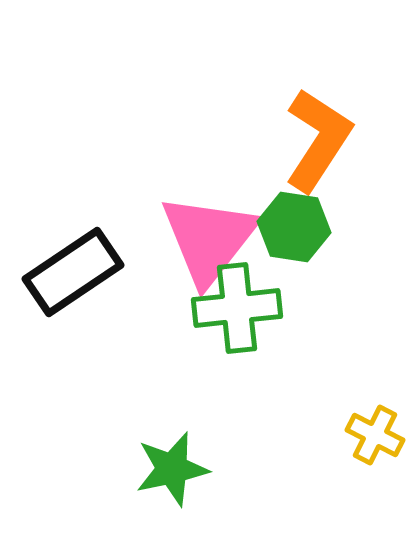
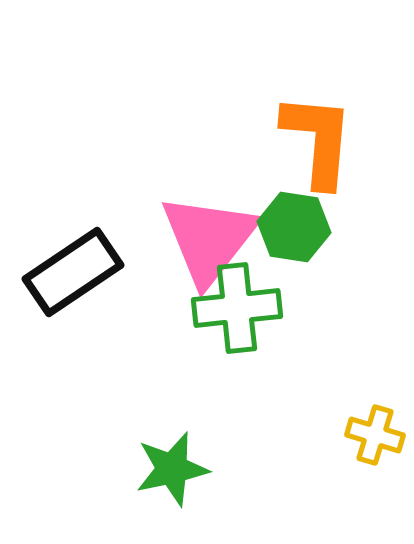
orange L-shape: rotated 28 degrees counterclockwise
yellow cross: rotated 10 degrees counterclockwise
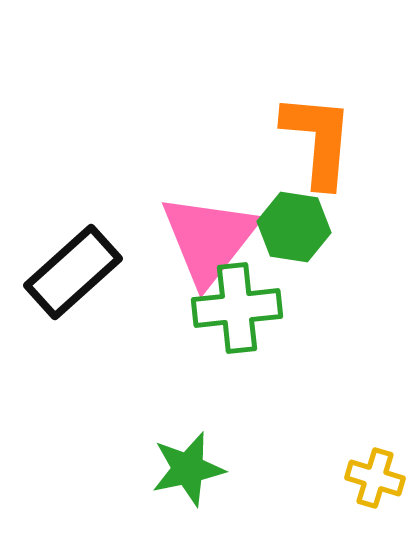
black rectangle: rotated 8 degrees counterclockwise
yellow cross: moved 43 px down
green star: moved 16 px right
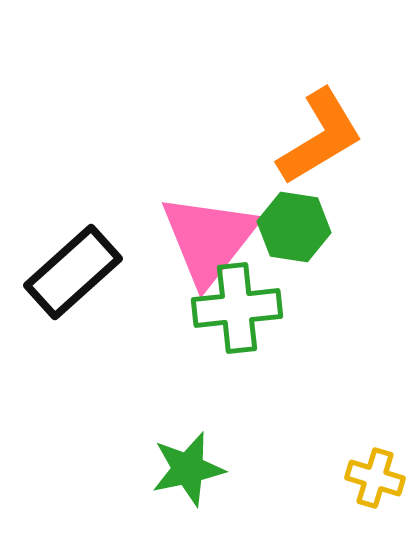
orange L-shape: moved 2 px right, 3 px up; rotated 54 degrees clockwise
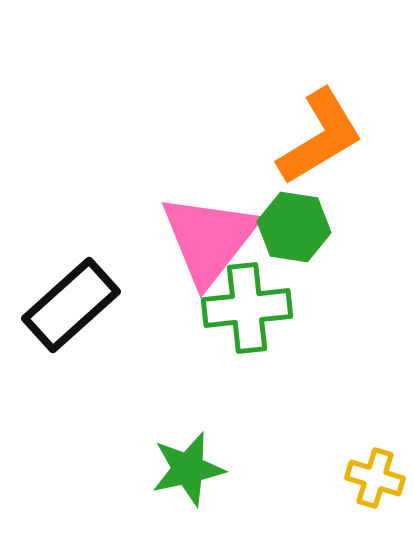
black rectangle: moved 2 px left, 33 px down
green cross: moved 10 px right
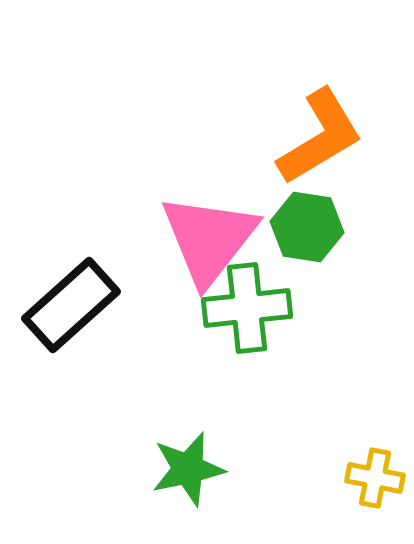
green hexagon: moved 13 px right
yellow cross: rotated 6 degrees counterclockwise
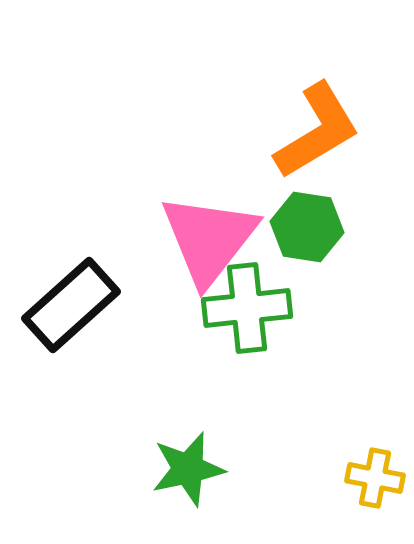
orange L-shape: moved 3 px left, 6 px up
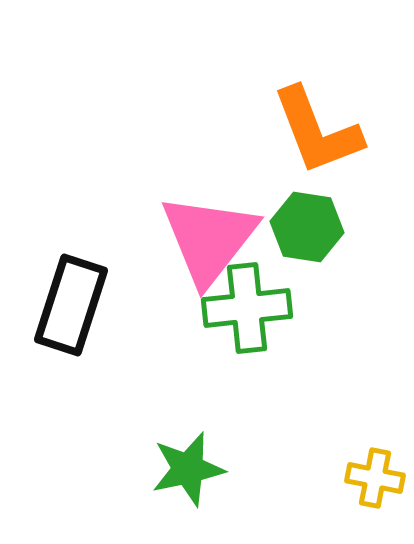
orange L-shape: rotated 100 degrees clockwise
black rectangle: rotated 30 degrees counterclockwise
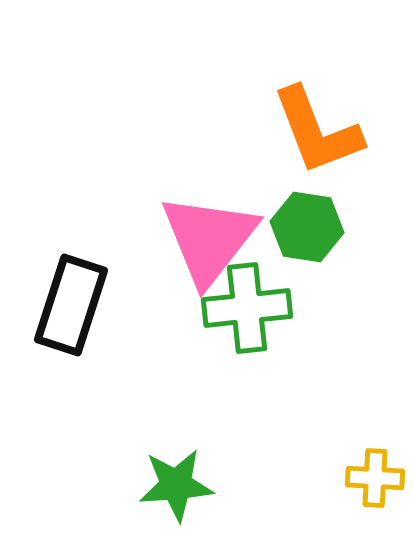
green star: moved 12 px left, 16 px down; rotated 8 degrees clockwise
yellow cross: rotated 8 degrees counterclockwise
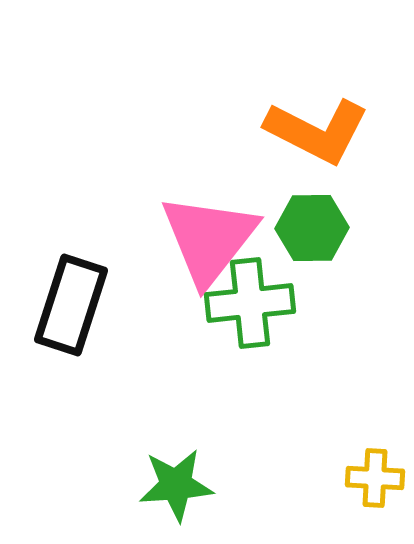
orange L-shape: rotated 42 degrees counterclockwise
green hexagon: moved 5 px right, 1 px down; rotated 10 degrees counterclockwise
green cross: moved 3 px right, 5 px up
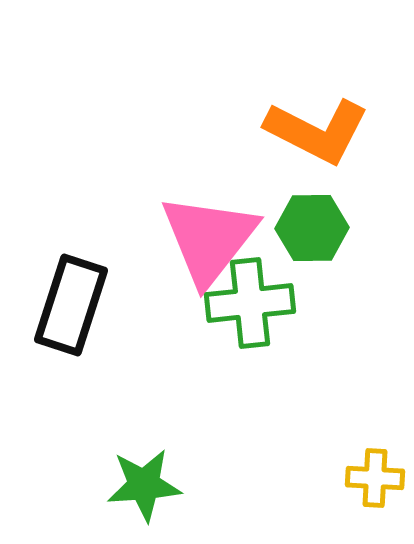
green star: moved 32 px left
